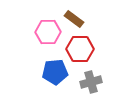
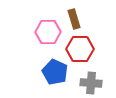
brown rectangle: rotated 36 degrees clockwise
blue pentagon: rotated 30 degrees clockwise
gray cross: moved 1 px down; rotated 20 degrees clockwise
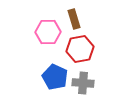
red hexagon: rotated 12 degrees counterclockwise
blue pentagon: moved 5 px down
gray cross: moved 8 px left
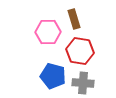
red hexagon: moved 2 px down; rotated 20 degrees clockwise
blue pentagon: moved 2 px left, 1 px up; rotated 10 degrees counterclockwise
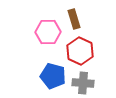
red hexagon: rotated 16 degrees clockwise
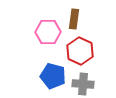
brown rectangle: rotated 24 degrees clockwise
gray cross: moved 1 px down
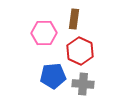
pink hexagon: moved 4 px left, 1 px down
blue pentagon: rotated 20 degrees counterclockwise
